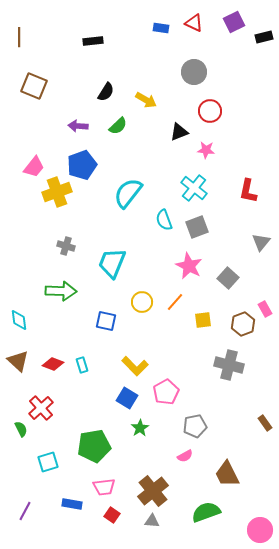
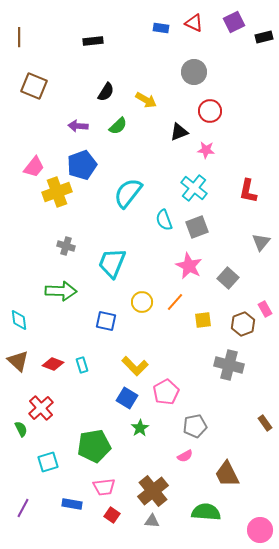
purple line at (25, 511): moved 2 px left, 3 px up
green semicircle at (206, 512): rotated 24 degrees clockwise
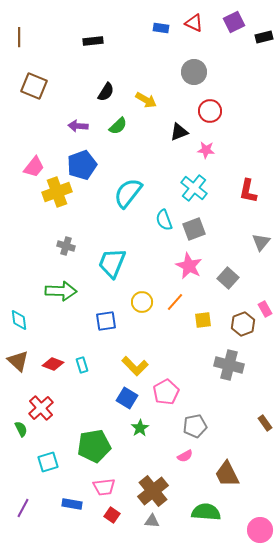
gray square at (197, 227): moved 3 px left, 2 px down
blue square at (106, 321): rotated 20 degrees counterclockwise
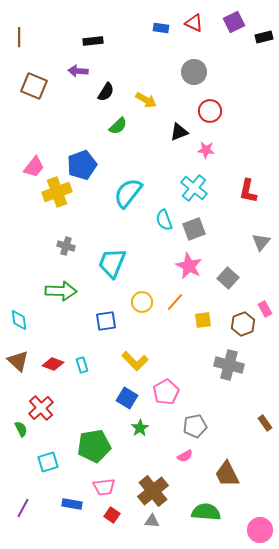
purple arrow at (78, 126): moved 55 px up
yellow L-shape at (135, 366): moved 5 px up
